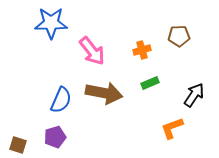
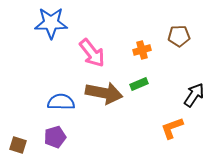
pink arrow: moved 2 px down
green rectangle: moved 11 px left, 1 px down
blue semicircle: moved 2 px down; rotated 112 degrees counterclockwise
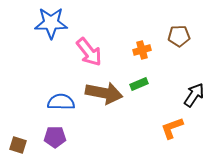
pink arrow: moved 3 px left, 1 px up
purple pentagon: rotated 15 degrees clockwise
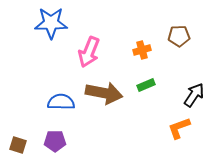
pink arrow: rotated 60 degrees clockwise
green rectangle: moved 7 px right, 1 px down
orange L-shape: moved 7 px right
purple pentagon: moved 4 px down
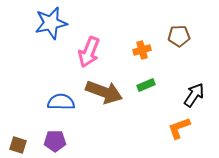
blue star: rotated 12 degrees counterclockwise
brown arrow: moved 1 px up; rotated 9 degrees clockwise
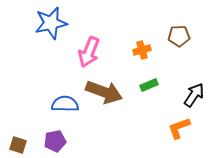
green rectangle: moved 3 px right
blue semicircle: moved 4 px right, 2 px down
purple pentagon: rotated 10 degrees counterclockwise
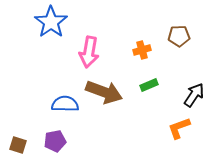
blue star: moved 1 px up; rotated 24 degrees counterclockwise
pink arrow: rotated 12 degrees counterclockwise
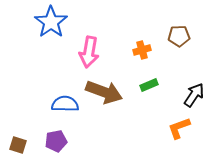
purple pentagon: moved 1 px right
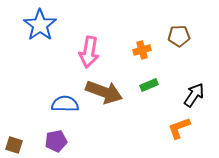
blue star: moved 11 px left, 3 px down
brown square: moved 4 px left
